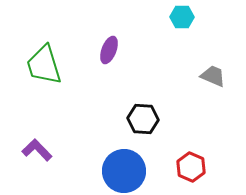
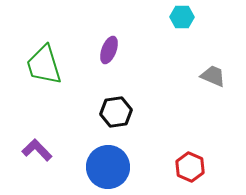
black hexagon: moved 27 px left, 7 px up; rotated 12 degrees counterclockwise
red hexagon: moved 1 px left
blue circle: moved 16 px left, 4 px up
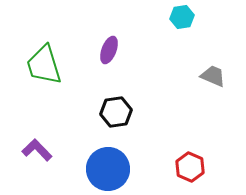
cyan hexagon: rotated 10 degrees counterclockwise
blue circle: moved 2 px down
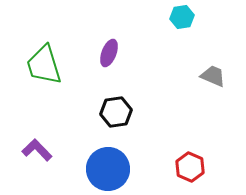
purple ellipse: moved 3 px down
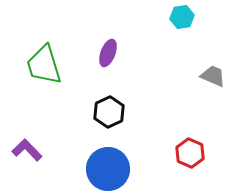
purple ellipse: moved 1 px left
black hexagon: moved 7 px left; rotated 16 degrees counterclockwise
purple L-shape: moved 10 px left
red hexagon: moved 14 px up
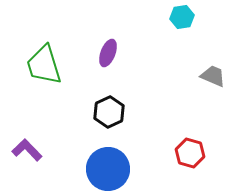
red hexagon: rotated 8 degrees counterclockwise
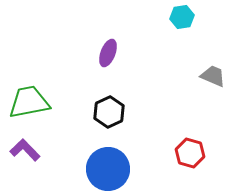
green trapezoid: moved 15 px left, 37 px down; rotated 96 degrees clockwise
purple L-shape: moved 2 px left
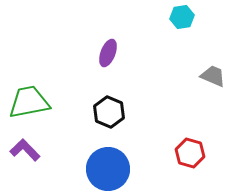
black hexagon: rotated 12 degrees counterclockwise
